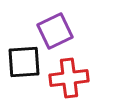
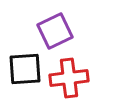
black square: moved 1 px right, 7 px down
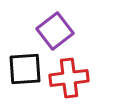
purple square: rotated 12 degrees counterclockwise
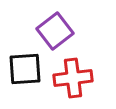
red cross: moved 4 px right
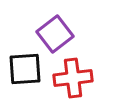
purple square: moved 3 px down
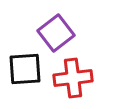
purple square: moved 1 px right, 1 px up
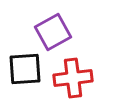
purple square: moved 3 px left, 1 px up; rotated 9 degrees clockwise
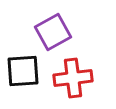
black square: moved 2 px left, 2 px down
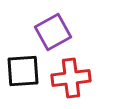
red cross: moved 2 px left
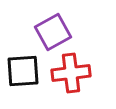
red cross: moved 5 px up
